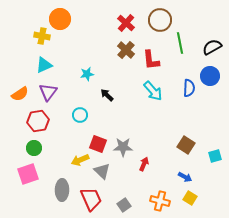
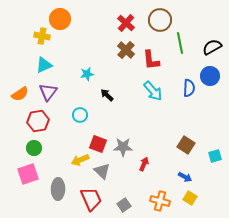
gray ellipse: moved 4 px left, 1 px up
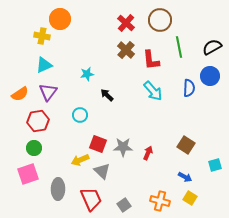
green line: moved 1 px left, 4 px down
cyan square: moved 9 px down
red arrow: moved 4 px right, 11 px up
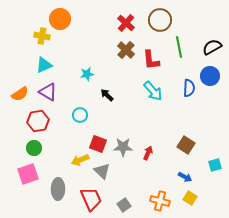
purple triangle: rotated 36 degrees counterclockwise
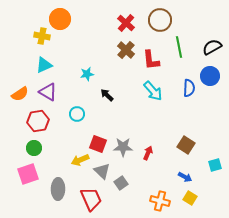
cyan circle: moved 3 px left, 1 px up
gray square: moved 3 px left, 22 px up
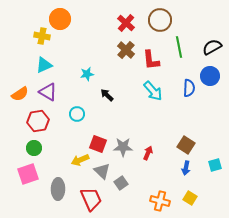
blue arrow: moved 1 px right, 9 px up; rotated 72 degrees clockwise
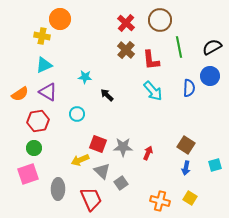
cyan star: moved 2 px left, 3 px down; rotated 16 degrees clockwise
